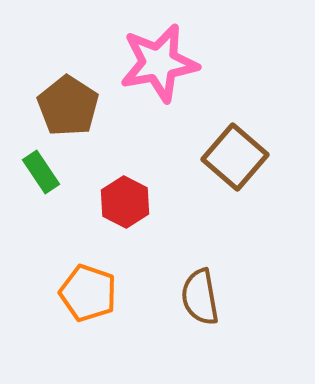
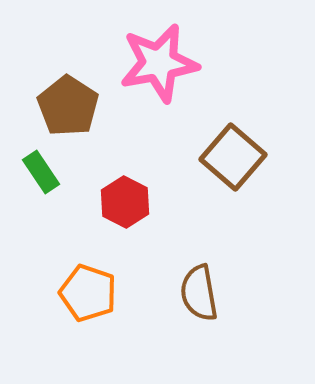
brown square: moved 2 px left
brown semicircle: moved 1 px left, 4 px up
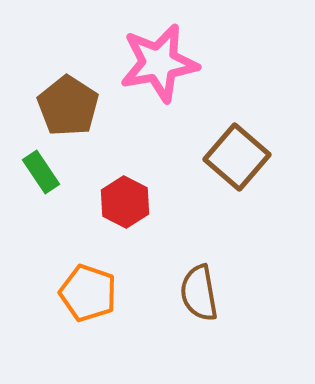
brown square: moved 4 px right
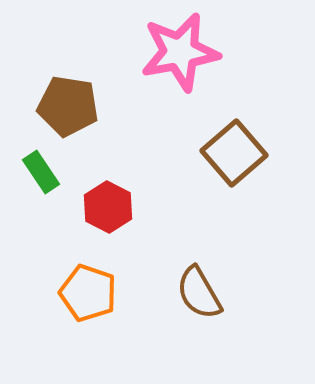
pink star: moved 21 px right, 11 px up
brown pentagon: rotated 24 degrees counterclockwise
brown square: moved 3 px left, 4 px up; rotated 8 degrees clockwise
red hexagon: moved 17 px left, 5 px down
brown semicircle: rotated 20 degrees counterclockwise
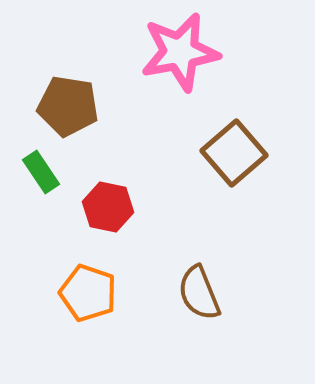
red hexagon: rotated 15 degrees counterclockwise
brown semicircle: rotated 8 degrees clockwise
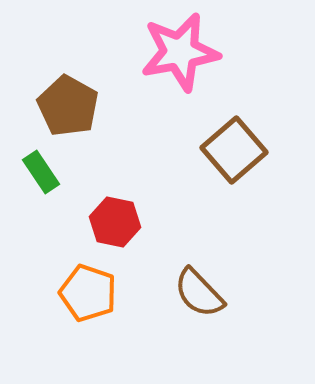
brown pentagon: rotated 20 degrees clockwise
brown square: moved 3 px up
red hexagon: moved 7 px right, 15 px down
brown semicircle: rotated 22 degrees counterclockwise
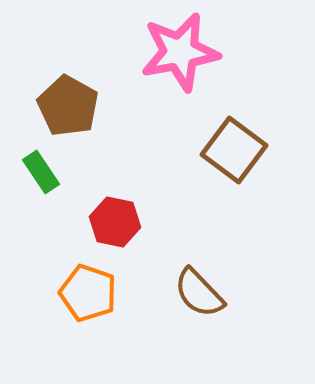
brown square: rotated 12 degrees counterclockwise
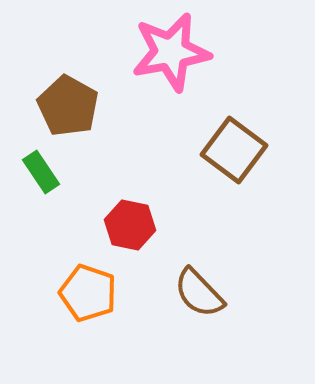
pink star: moved 9 px left
red hexagon: moved 15 px right, 3 px down
